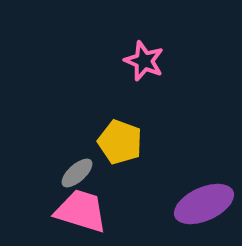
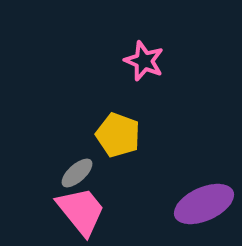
yellow pentagon: moved 2 px left, 7 px up
pink trapezoid: rotated 34 degrees clockwise
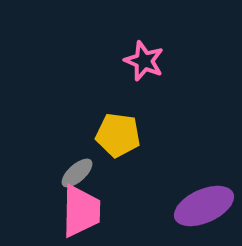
yellow pentagon: rotated 12 degrees counterclockwise
purple ellipse: moved 2 px down
pink trapezoid: rotated 40 degrees clockwise
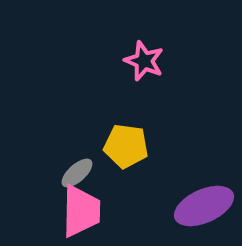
yellow pentagon: moved 8 px right, 11 px down
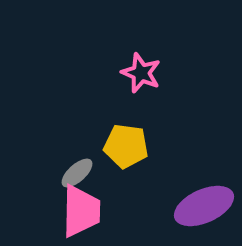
pink star: moved 3 px left, 12 px down
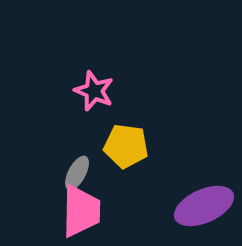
pink star: moved 47 px left, 18 px down
gray ellipse: rotated 20 degrees counterclockwise
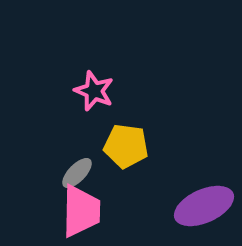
gray ellipse: rotated 16 degrees clockwise
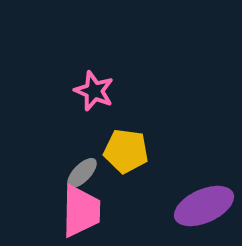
yellow pentagon: moved 5 px down
gray ellipse: moved 5 px right
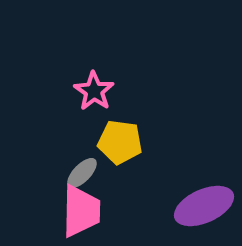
pink star: rotated 12 degrees clockwise
yellow pentagon: moved 6 px left, 9 px up
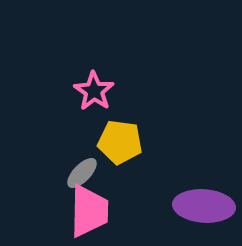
purple ellipse: rotated 28 degrees clockwise
pink trapezoid: moved 8 px right
